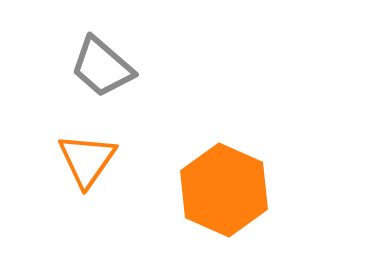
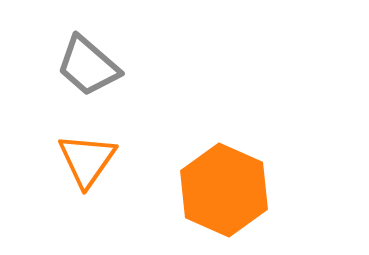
gray trapezoid: moved 14 px left, 1 px up
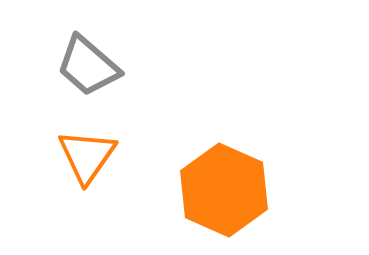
orange triangle: moved 4 px up
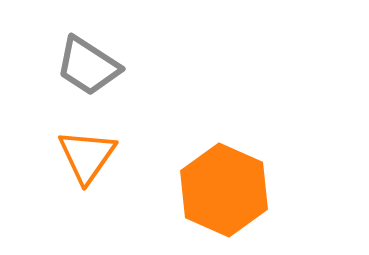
gray trapezoid: rotated 8 degrees counterclockwise
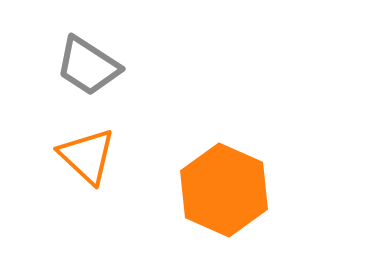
orange triangle: rotated 22 degrees counterclockwise
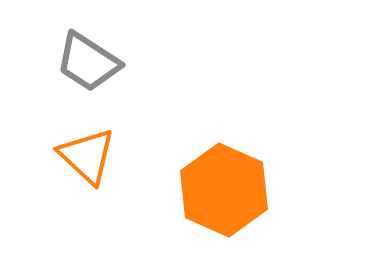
gray trapezoid: moved 4 px up
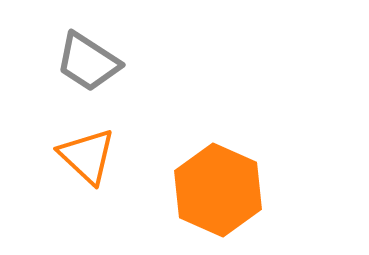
orange hexagon: moved 6 px left
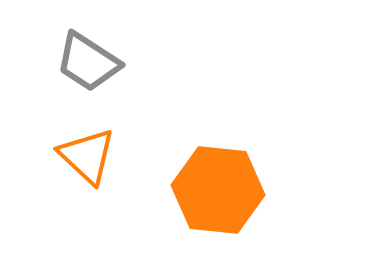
orange hexagon: rotated 18 degrees counterclockwise
